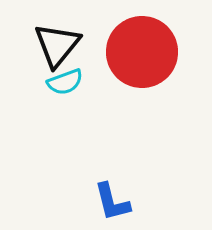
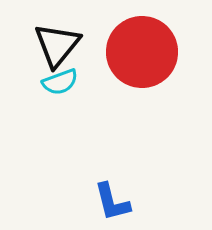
cyan semicircle: moved 5 px left
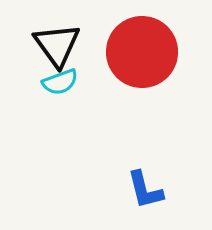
black triangle: rotated 15 degrees counterclockwise
blue L-shape: moved 33 px right, 12 px up
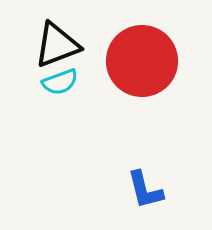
black triangle: rotated 45 degrees clockwise
red circle: moved 9 px down
